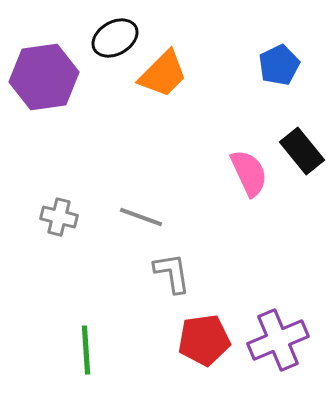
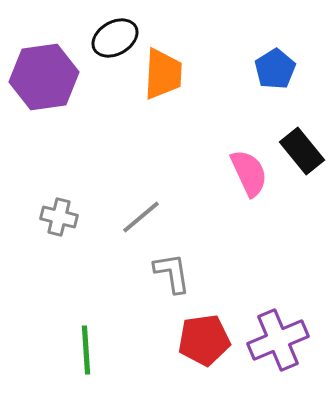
blue pentagon: moved 4 px left, 4 px down; rotated 6 degrees counterclockwise
orange trapezoid: rotated 42 degrees counterclockwise
gray line: rotated 60 degrees counterclockwise
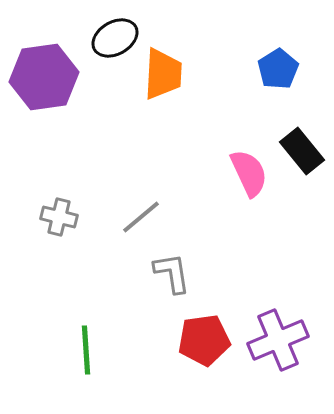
blue pentagon: moved 3 px right
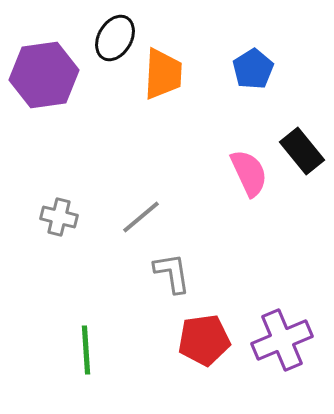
black ellipse: rotated 30 degrees counterclockwise
blue pentagon: moved 25 px left
purple hexagon: moved 2 px up
purple cross: moved 4 px right
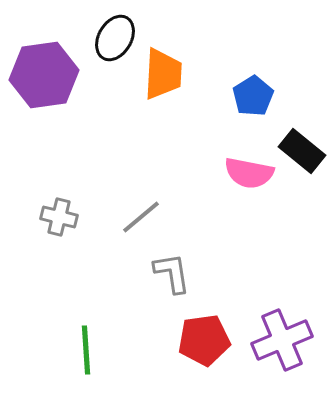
blue pentagon: moved 27 px down
black rectangle: rotated 12 degrees counterclockwise
pink semicircle: rotated 126 degrees clockwise
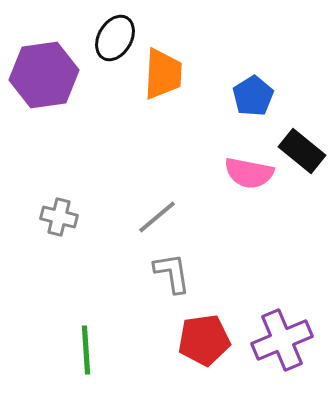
gray line: moved 16 px right
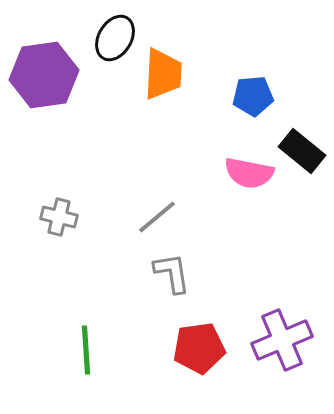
blue pentagon: rotated 27 degrees clockwise
red pentagon: moved 5 px left, 8 px down
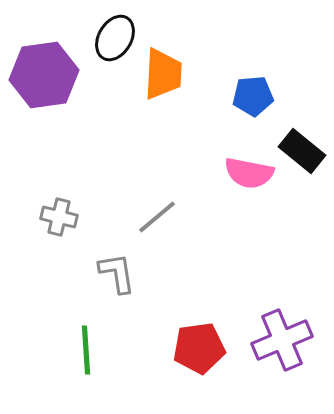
gray L-shape: moved 55 px left
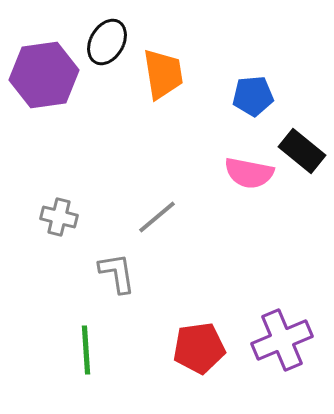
black ellipse: moved 8 px left, 4 px down
orange trapezoid: rotated 12 degrees counterclockwise
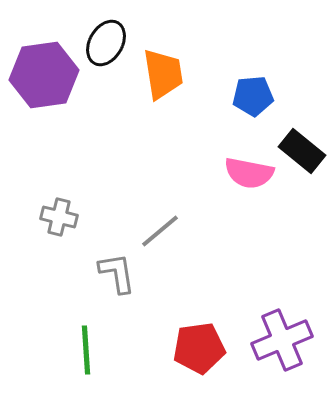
black ellipse: moved 1 px left, 1 px down
gray line: moved 3 px right, 14 px down
